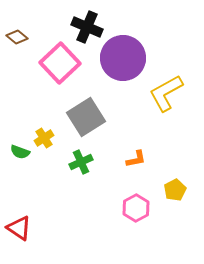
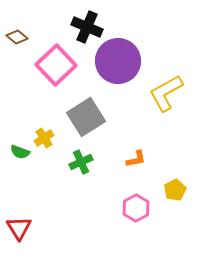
purple circle: moved 5 px left, 3 px down
pink square: moved 4 px left, 2 px down
red triangle: rotated 24 degrees clockwise
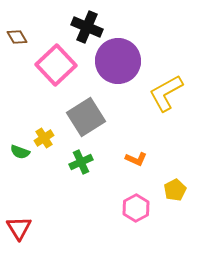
brown diamond: rotated 20 degrees clockwise
orange L-shape: rotated 35 degrees clockwise
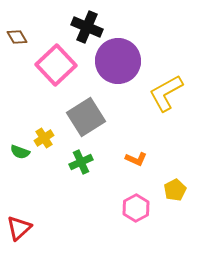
red triangle: rotated 20 degrees clockwise
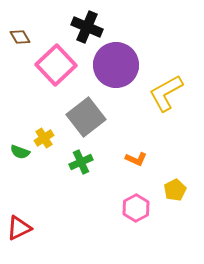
brown diamond: moved 3 px right
purple circle: moved 2 px left, 4 px down
gray square: rotated 6 degrees counterclockwise
red triangle: rotated 16 degrees clockwise
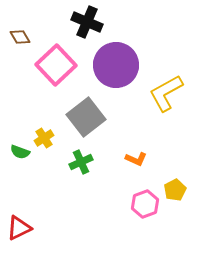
black cross: moved 5 px up
pink hexagon: moved 9 px right, 4 px up; rotated 8 degrees clockwise
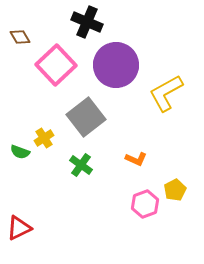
green cross: moved 3 px down; rotated 30 degrees counterclockwise
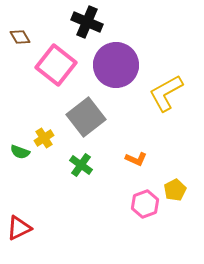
pink square: rotated 9 degrees counterclockwise
